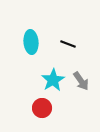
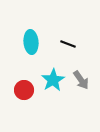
gray arrow: moved 1 px up
red circle: moved 18 px left, 18 px up
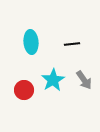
black line: moved 4 px right; rotated 28 degrees counterclockwise
gray arrow: moved 3 px right
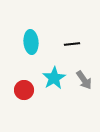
cyan star: moved 1 px right, 2 px up
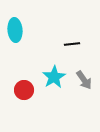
cyan ellipse: moved 16 px left, 12 px up
cyan star: moved 1 px up
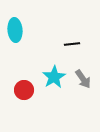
gray arrow: moved 1 px left, 1 px up
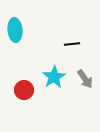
gray arrow: moved 2 px right
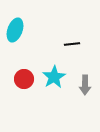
cyan ellipse: rotated 25 degrees clockwise
gray arrow: moved 6 px down; rotated 36 degrees clockwise
red circle: moved 11 px up
